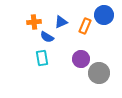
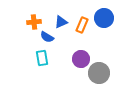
blue circle: moved 3 px down
orange rectangle: moved 3 px left, 1 px up
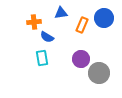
blue triangle: moved 9 px up; rotated 16 degrees clockwise
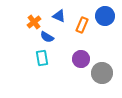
blue triangle: moved 2 px left, 3 px down; rotated 32 degrees clockwise
blue circle: moved 1 px right, 2 px up
orange cross: rotated 32 degrees counterclockwise
gray circle: moved 3 px right
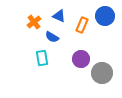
blue semicircle: moved 5 px right
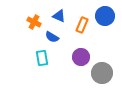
orange cross: rotated 24 degrees counterclockwise
purple circle: moved 2 px up
